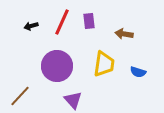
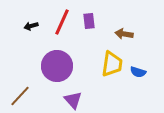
yellow trapezoid: moved 8 px right
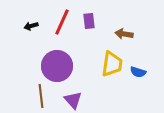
brown line: moved 21 px right; rotated 50 degrees counterclockwise
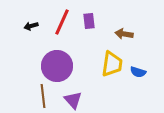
brown line: moved 2 px right
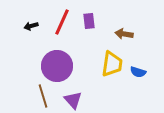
brown line: rotated 10 degrees counterclockwise
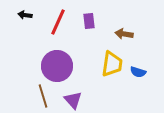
red line: moved 4 px left
black arrow: moved 6 px left, 11 px up; rotated 24 degrees clockwise
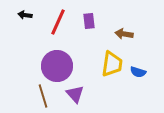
purple triangle: moved 2 px right, 6 px up
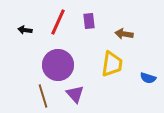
black arrow: moved 15 px down
purple circle: moved 1 px right, 1 px up
blue semicircle: moved 10 px right, 6 px down
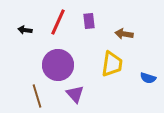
brown line: moved 6 px left
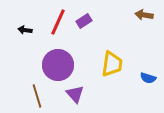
purple rectangle: moved 5 px left; rotated 63 degrees clockwise
brown arrow: moved 20 px right, 19 px up
